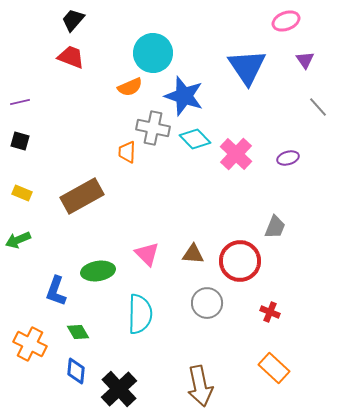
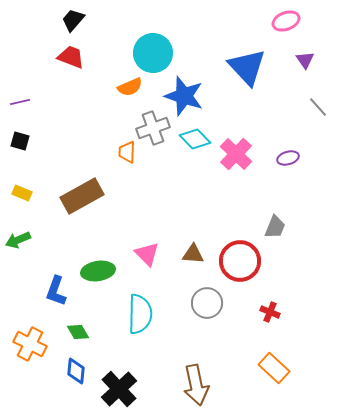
blue triangle: rotated 9 degrees counterclockwise
gray cross: rotated 32 degrees counterclockwise
brown arrow: moved 4 px left, 1 px up
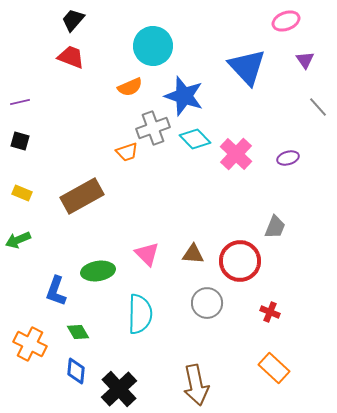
cyan circle: moved 7 px up
orange trapezoid: rotated 110 degrees counterclockwise
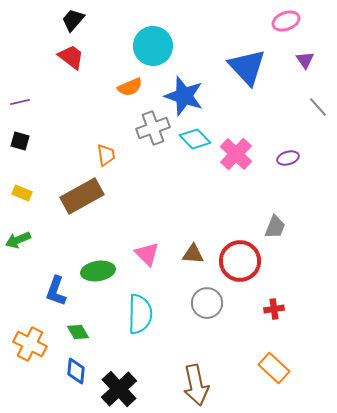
red trapezoid: rotated 16 degrees clockwise
orange trapezoid: moved 21 px left, 3 px down; rotated 80 degrees counterclockwise
red cross: moved 4 px right, 3 px up; rotated 30 degrees counterclockwise
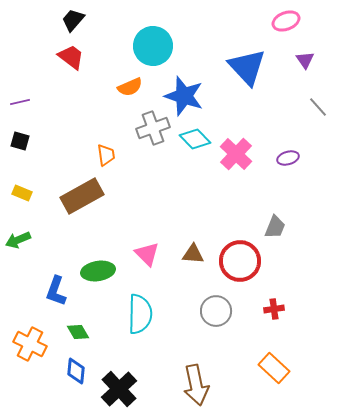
gray circle: moved 9 px right, 8 px down
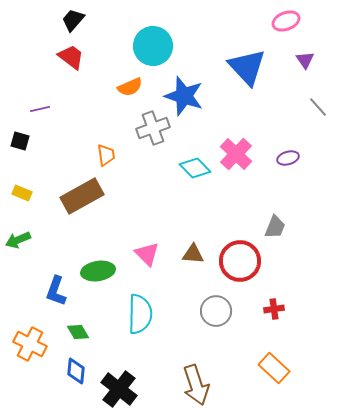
purple line: moved 20 px right, 7 px down
cyan diamond: moved 29 px down
brown arrow: rotated 6 degrees counterclockwise
black cross: rotated 9 degrees counterclockwise
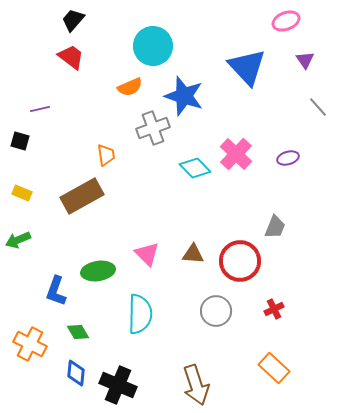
red cross: rotated 18 degrees counterclockwise
blue diamond: moved 2 px down
black cross: moved 1 px left, 4 px up; rotated 15 degrees counterclockwise
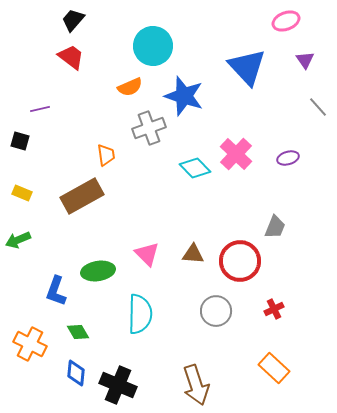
gray cross: moved 4 px left
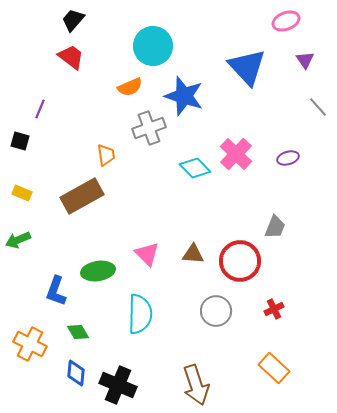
purple line: rotated 54 degrees counterclockwise
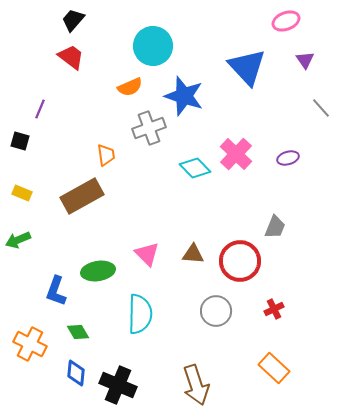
gray line: moved 3 px right, 1 px down
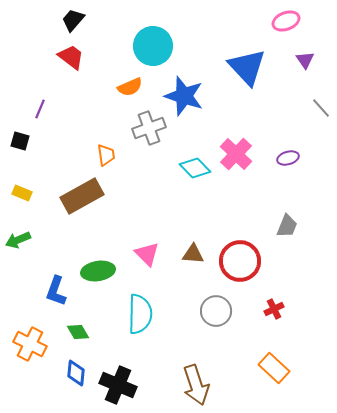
gray trapezoid: moved 12 px right, 1 px up
